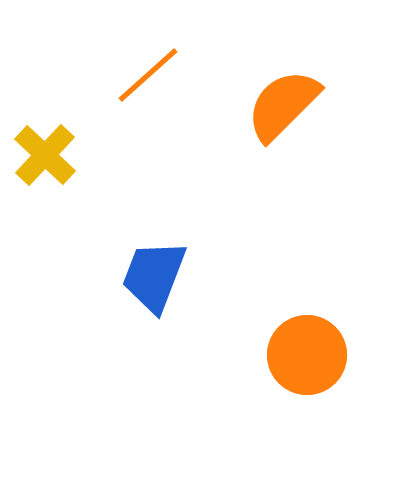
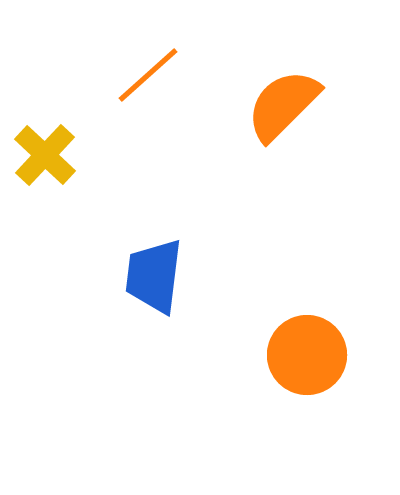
blue trapezoid: rotated 14 degrees counterclockwise
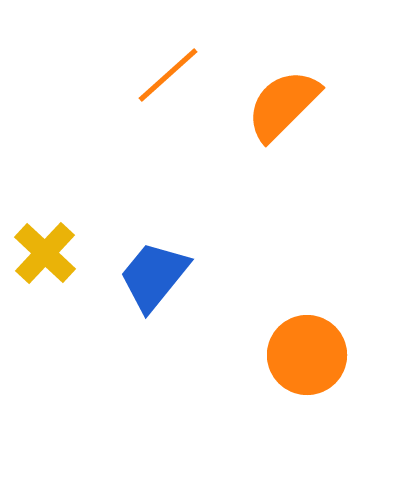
orange line: moved 20 px right
yellow cross: moved 98 px down
blue trapezoid: rotated 32 degrees clockwise
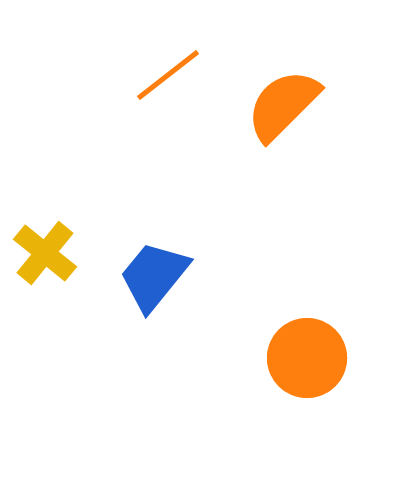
orange line: rotated 4 degrees clockwise
yellow cross: rotated 4 degrees counterclockwise
orange circle: moved 3 px down
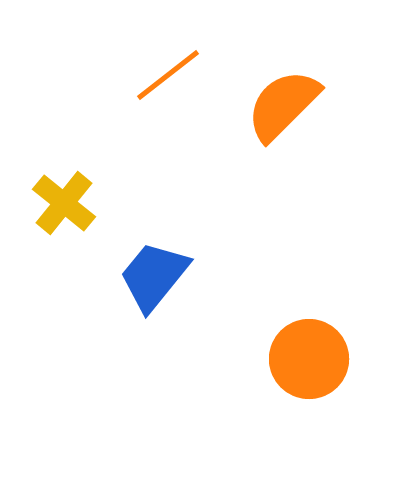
yellow cross: moved 19 px right, 50 px up
orange circle: moved 2 px right, 1 px down
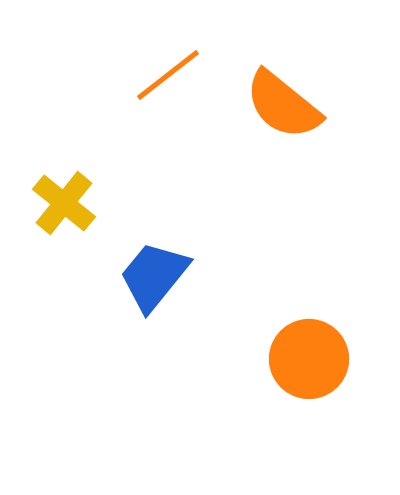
orange semicircle: rotated 96 degrees counterclockwise
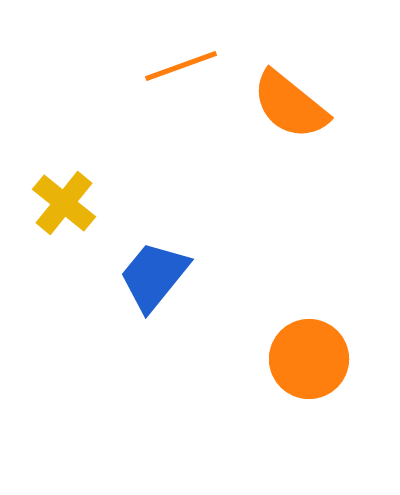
orange line: moved 13 px right, 9 px up; rotated 18 degrees clockwise
orange semicircle: moved 7 px right
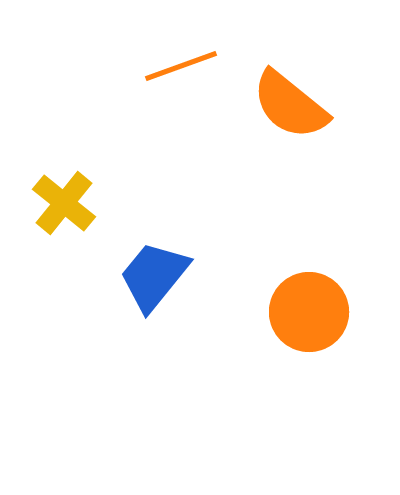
orange circle: moved 47 px up
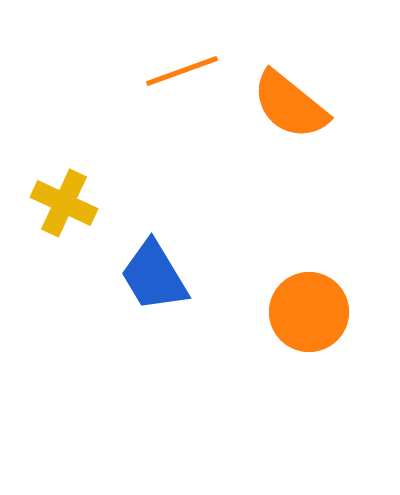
orange line: moved 1 px right, 5 px down
yellow cross: rotated 14 degrees counterclockwise
blue trapezoid: rotated 70 degrees counterclockwise
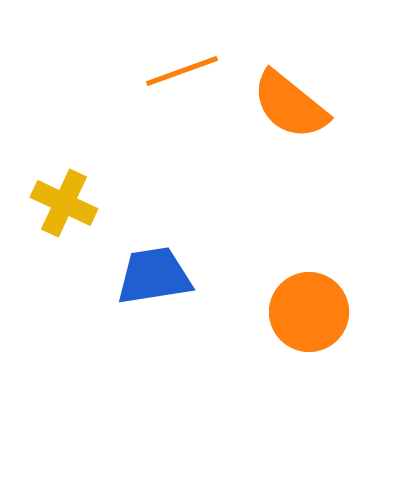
blue trapezoid: rotated 112 degrees clockwise
